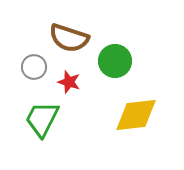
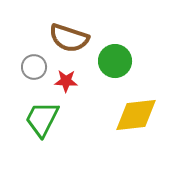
red star: moved 3 px left, 1 px up; rotated 15 degrees counterclockwise
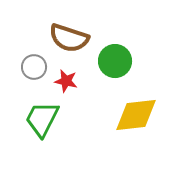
red star: rotated 10 degrees clockwise
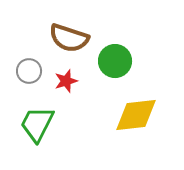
gray circle: moved 5 px left, 4 px down
red star: rotated 30 degrees counterclockwise
green trapezoid: moved 5 px left, 5 px down
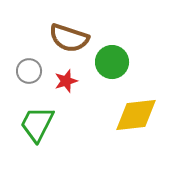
green circle: moved 3 px left, 1 px down
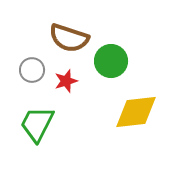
green circle: moved 1 px left, 1 px up
gray circle: moved 3 px right, 1 px up
yellow diamond: moved 3 px up
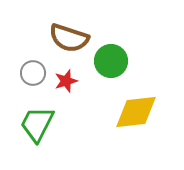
gray circle: moved 1 px right, 3 px down
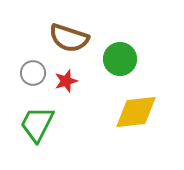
green circle: moved 9 px right, 2 px up
